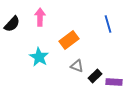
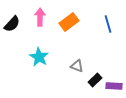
orange rectangle: moved 18 px up
black rectangle: moved 4 px down
purple rectangle: moved 4 px down
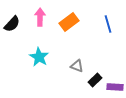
purple rectangle: moved 1 px right, 1 px down
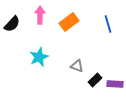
pink arrow: moved 2 px up
cyan star: rotated 18 degrees clockwise
purple rectangle: moved 3 px up
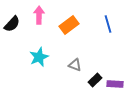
pink arrow: moved 1 px left
orange rectangle: moved 3 px down
gray triangle: moved 2 px left, 1 px up
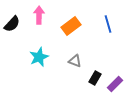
orange rectangle: moved 2 px right, 1 px down
gray triangle: moved 4 px up
black rectangle: moved 2 px up; rotated 16 degrees counterclockwise
purple rectangle: rotated 49 degrees counterclockwise
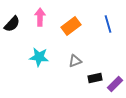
pink arrow: moved 1 px right, 2 px down
cyan star: rotated 30 degrees clockwise
gray triangle: rotated 40 degrees counterclockwise
black rectangle: rotated 48 degrees clockwise
